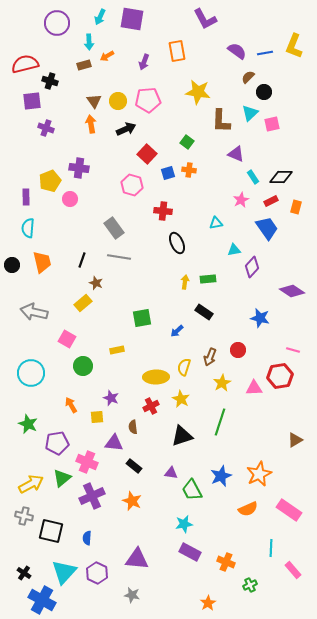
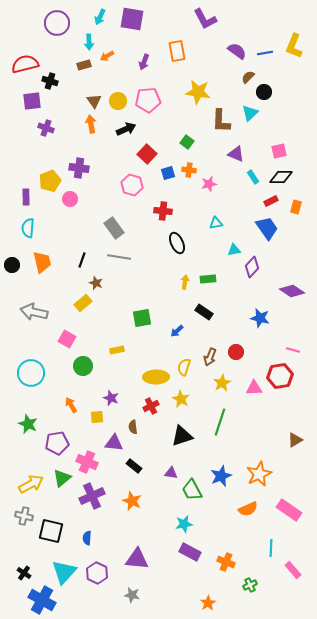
pink square at (272, 124): moved 7 px right, 27 px down
pink star at (241, 200): moved 32 px left, 16 px up; rotated 14 degrees clockwise
red circle at (238, 350): moved 2 px left, 2 px down
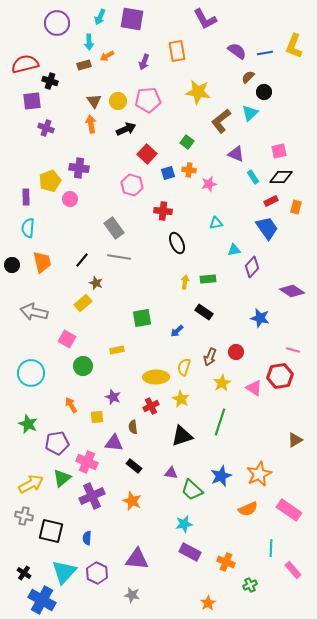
brown L-shape at (221, 121): rotated 50 degrees clockwise
black line at (82, 260): rotated 21 degrees clockwise
pink triangle at (254, 388): rotated 36 degrees clockwise
purple star at (111, 398): moved 2 px right, 1 px up
green trapezoid at (192, 490): rotated 20 degrees counterclockwise
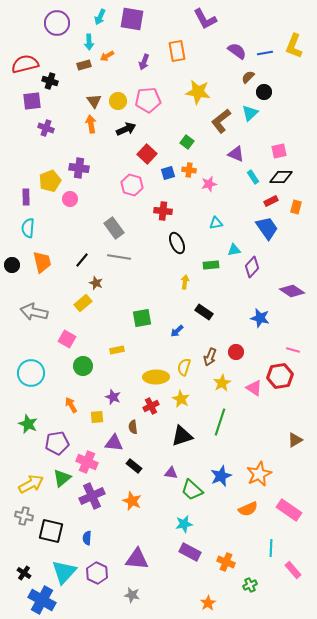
green rectangle at (208, 279): moved 3 px right, 14 px up
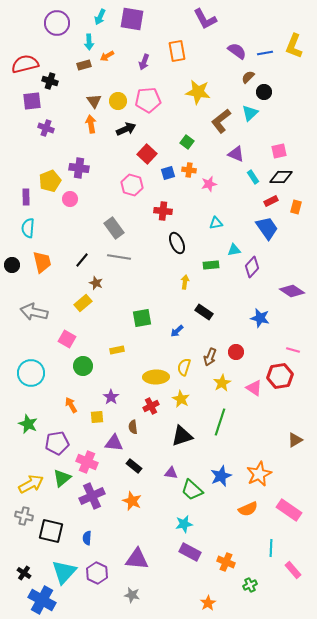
purple star at (113, 397): moved 2 px left; rotated 14 degrees clockwise
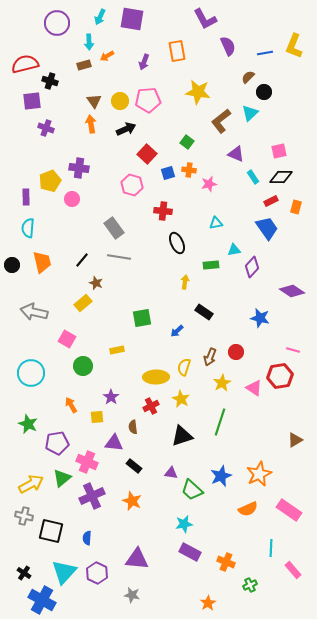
purple semicircle at (237, 51): moved 9 px left, 5 px up; rotated 30 degrees clockwise
yellow circle at (118, 101): moved 2 px right
pink circle at (70, 199): moved 2 px right
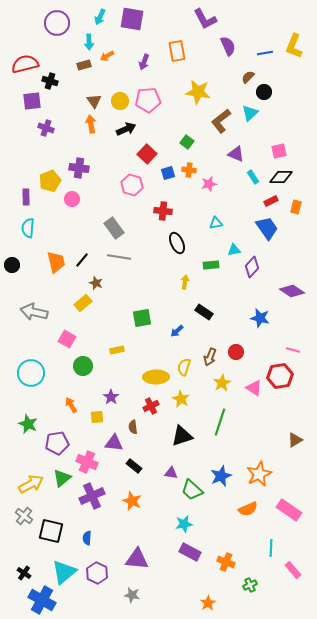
orange trapezoid at (42, 262): moved 14 px right
gray cross at (24, 516): rotated 24 degrees clockwise
cyan triangle at (64, 572): rotated 8 degrees clockwise
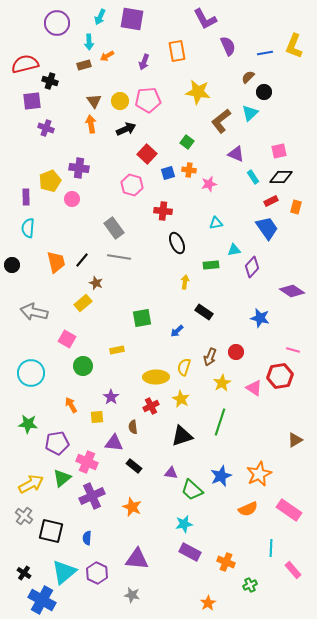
green star at (28, 424): rotated 18 degrees counterclockwise
orange star at (132, 501): moved 6 px down
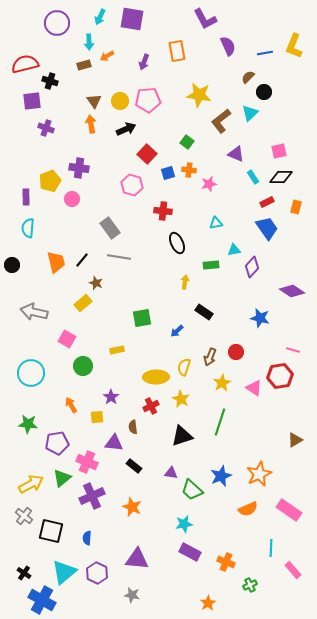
yellow star at (198, 92): moved 1 px right, 3 px down
red rectangle at (271, 201): moved 4 px left, 1 px down
gray rectangle at (114, 228): moved 4 px left
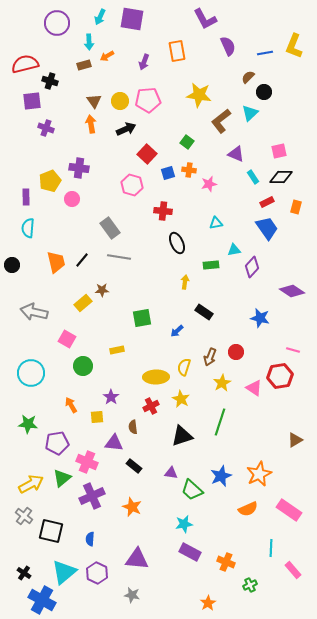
brown star at (96, 283): moved 6 px right, 7 px down; rotated 24 degrees counterclockwise
blue semicircle at (87, 538): moved 3 px right, 1 px down
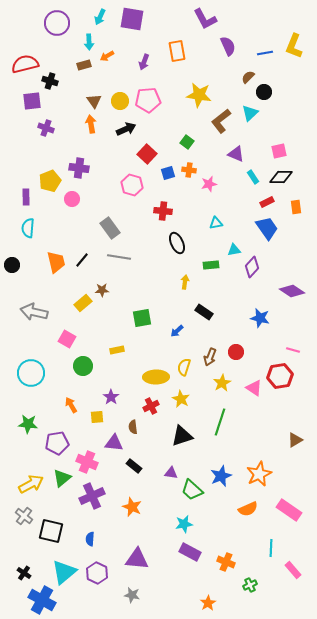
orange rectangle at (296, 207): rotated 24 degrees counterclockwise
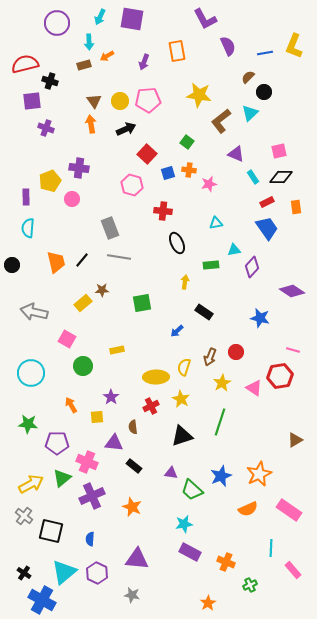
gray rectangle at (110, 228): rotated 15 degrees clockwise
green square at (142, 318): moved 15 px up
purple pentagon at (57, 443): rotated 10 degrees clockwise
